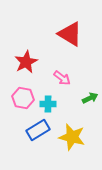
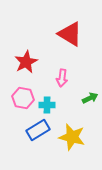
pink arrow: rotated 60 degrees clockwise
cyan cross: moved 1 px left, 1 px down
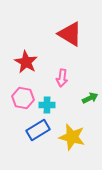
red star: rotated 15 degrees counterclockwise
